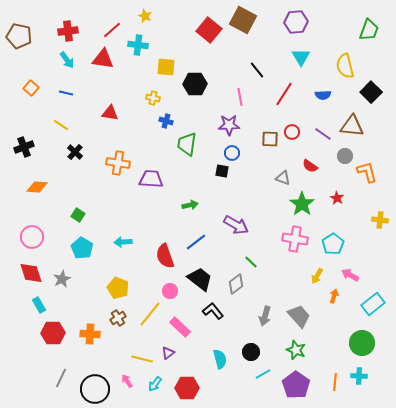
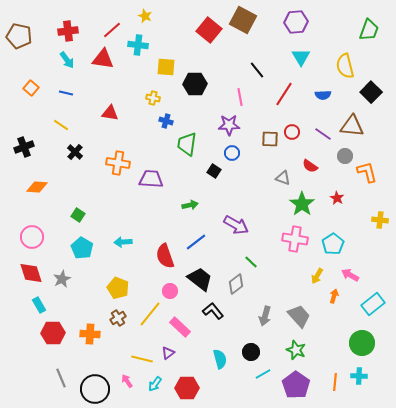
black square at (222, 171): moved 8 px left; rotated 24 degrees clockwise
gray line at (61, 378): rotated 48 degrees counterclockwise
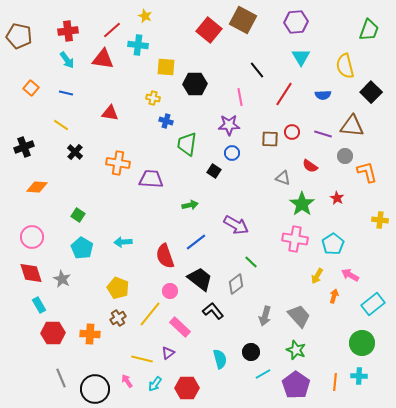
purple line at (323, 134): rotated 18 degrees counterclockwise
gray star at (62, 279): rotated 18 degrees counterclockwise
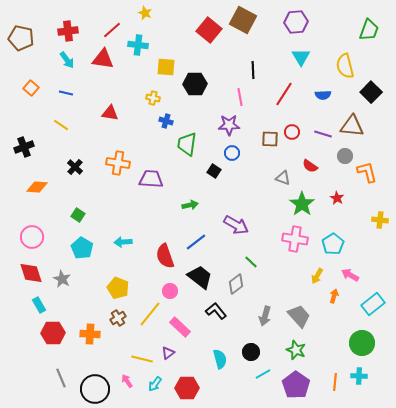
yellow star at (145, 16): moved 3 px up
brown pentagon at (19, 36): moved 2 px right, 2 px down
black line at (257, 70): moved 4 px left; rotated 36 degrees clockwise
black cross at (75, 152): moved 15 px down
black trapezoid at (200, 279): moved 2 px up
black L-shape at (213, 311): moved 3 px right
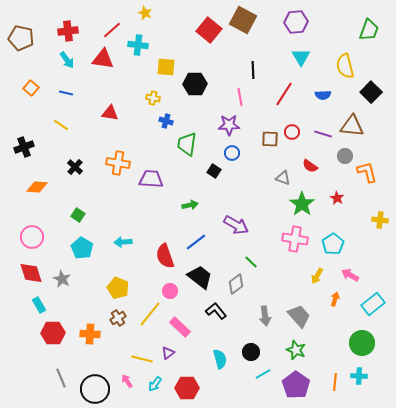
orange arrow at (334, 296): moved 1 px right, 3 px down
gray arrow at (265, 316): rotated 24 degrees counterclockwise
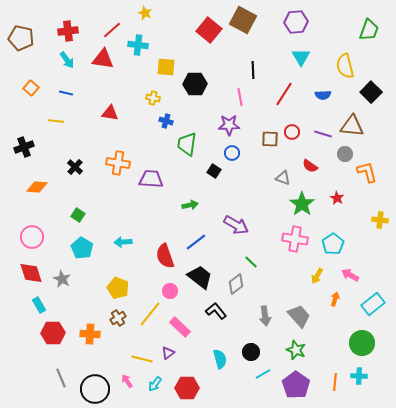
yellow line at (61, 125): moved 5 px left, 4 px up; rotated 28 degrees counterclockwise
gray circle at (345, 156): moved 2 px up
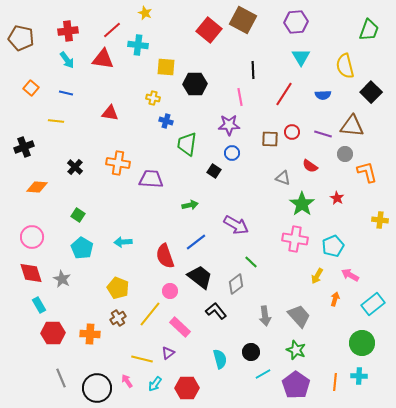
cyan pentagon at (333, 244): moved 2 px down; rotated 10 degrees clockwise
black circle at (95, 389): moved 2 px right, 1 px up
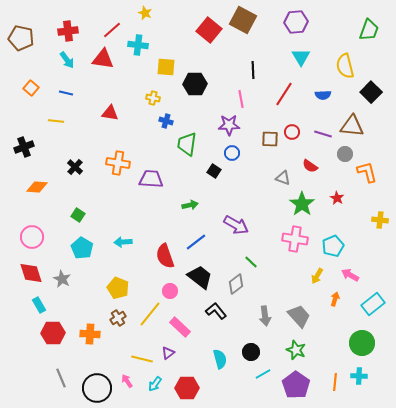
pink line at (240, 97): moved 1 px right, 2 px down
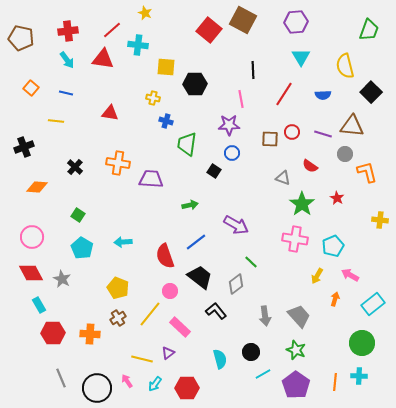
red diamond at (31, 273): rotated 10 degrees counterclockwise
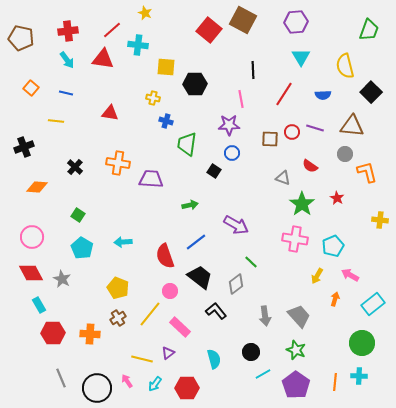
purple line at (323, 134): moved 8 px left, 6 px up
cyan semicircle at (220, 359): moved 6 px left
